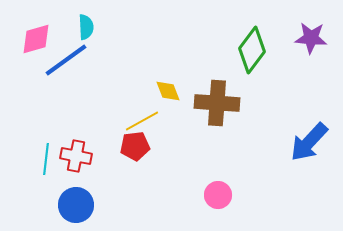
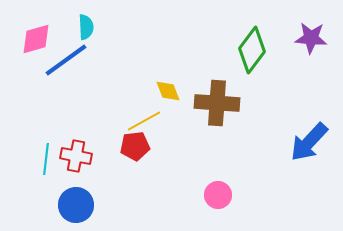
yellow line: moved 2 px right
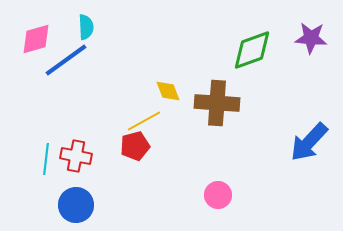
green diamond: rotated 33 degrees clockwise
red pentagon: rotated 8 degrees counterclockwise
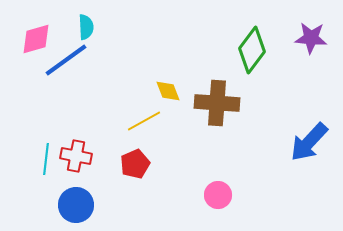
green diamond: rotated 33 degrees counterclockwise
red pentagon: moved 18 px down; rotated 8 degrees counterclockwise
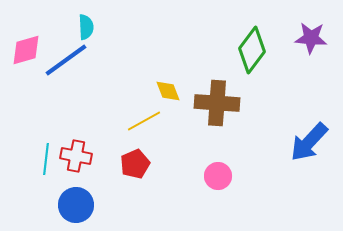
pink diamond: moved 10 px left, 11 px down
pink circle: moved 19 px up
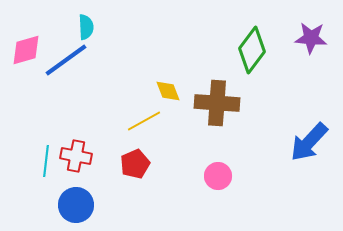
cyan line: moved 2 px down
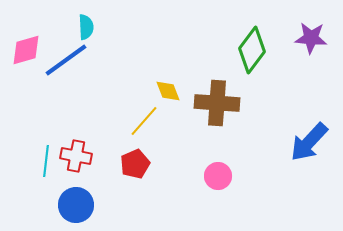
yellow line: rotated 20 degrees counterclockwise
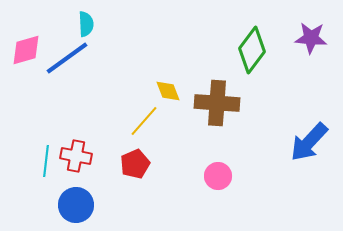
cyan semicircle: moved 3 px up
blue line: moved 1 px right, 2 px up
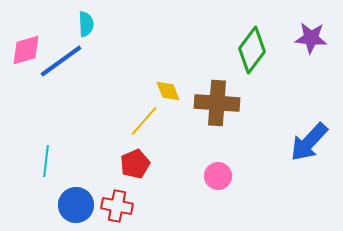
blue line: moved 6 px left, 3 px down
red cross: moved 41 px right, 50 px down
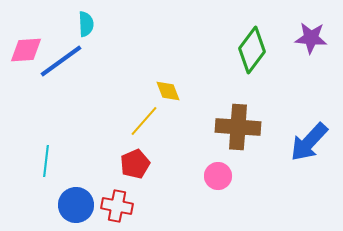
pink diamond: rotated 12 degrees clockwise
brown cross: moved 21 px right, 24 px down
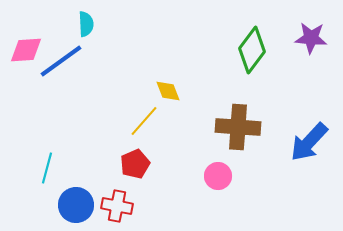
cyan line: moved 1 px right, 7 px down; rotated 8 degrees clockwise
